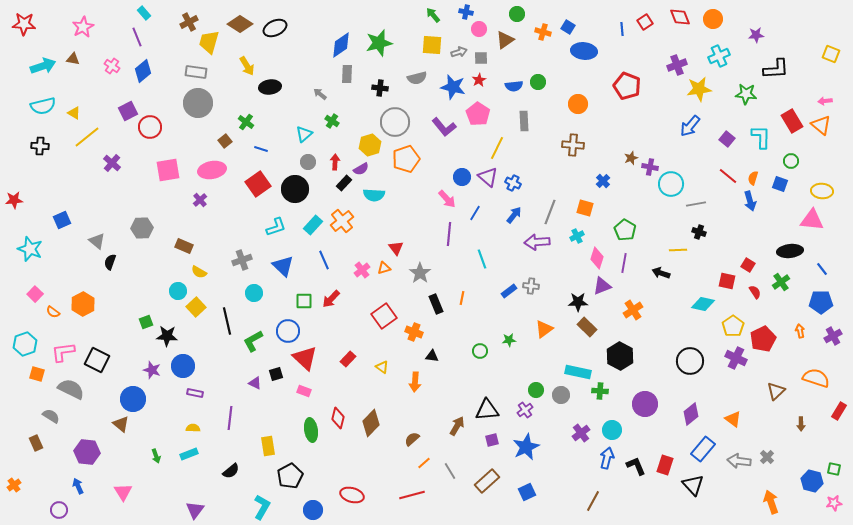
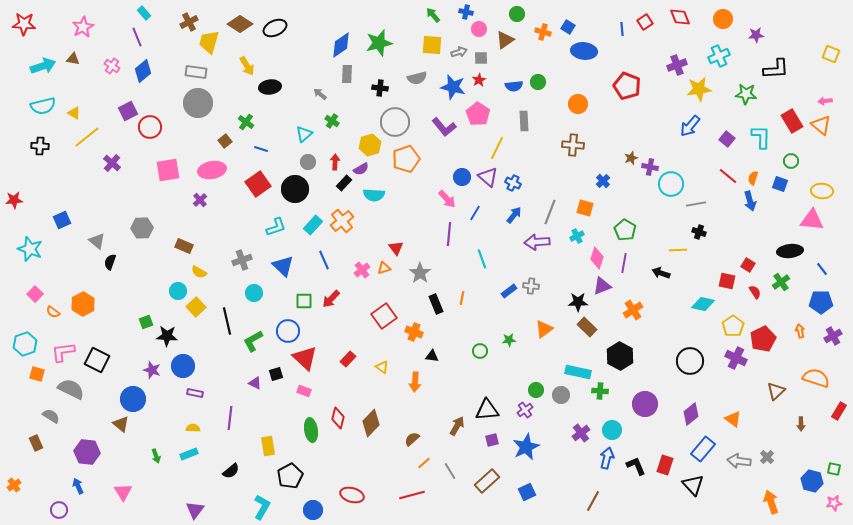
orange circle at (713, 19): moved 10 px right
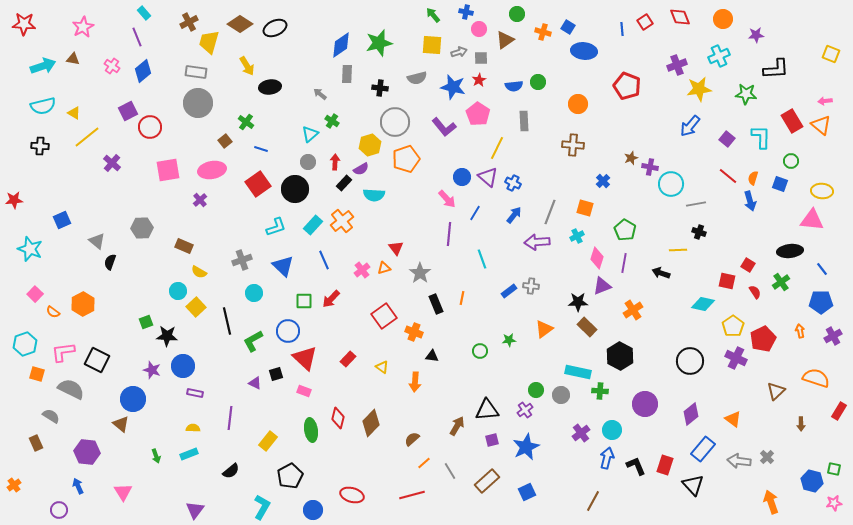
cyan triangle at (304, 134): moved 6 px right
yellow rectangle at (268, 446): moved 5 px up; rotated 48 degrees clockwise
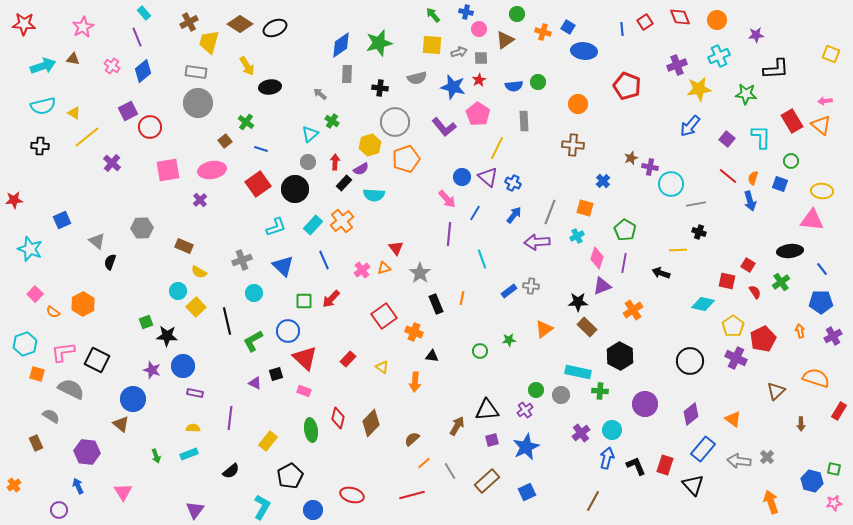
orange circle at (723, 19): moved 6 px left, 1 px down
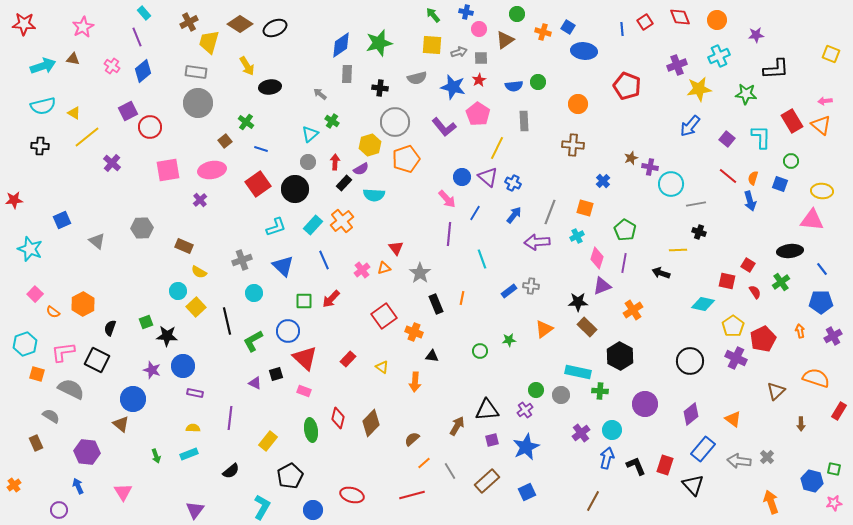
black semicircle at (110, 262): moved 66 px down
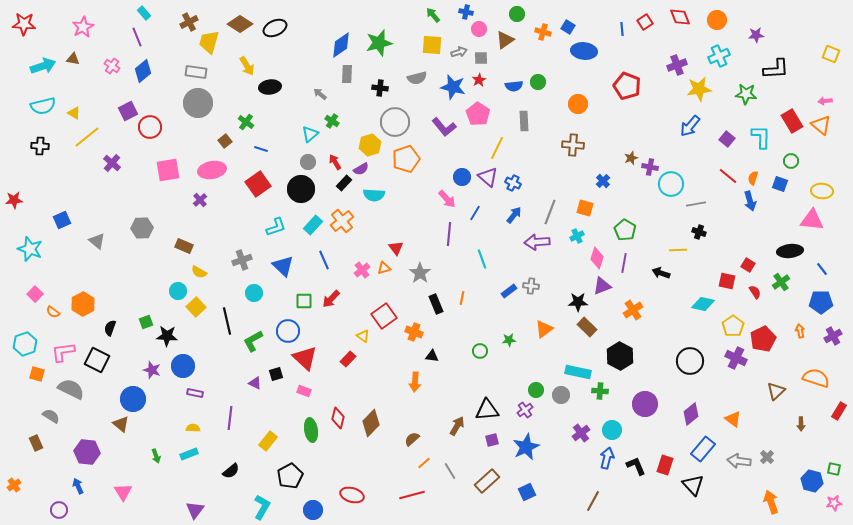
red arrow at (335, 162): rotated 35 degrees counterclockwise
black circle at (295, 189): moved 6 px right
yellow triangle at (382, 367): moved 19 px left, 31 px up
